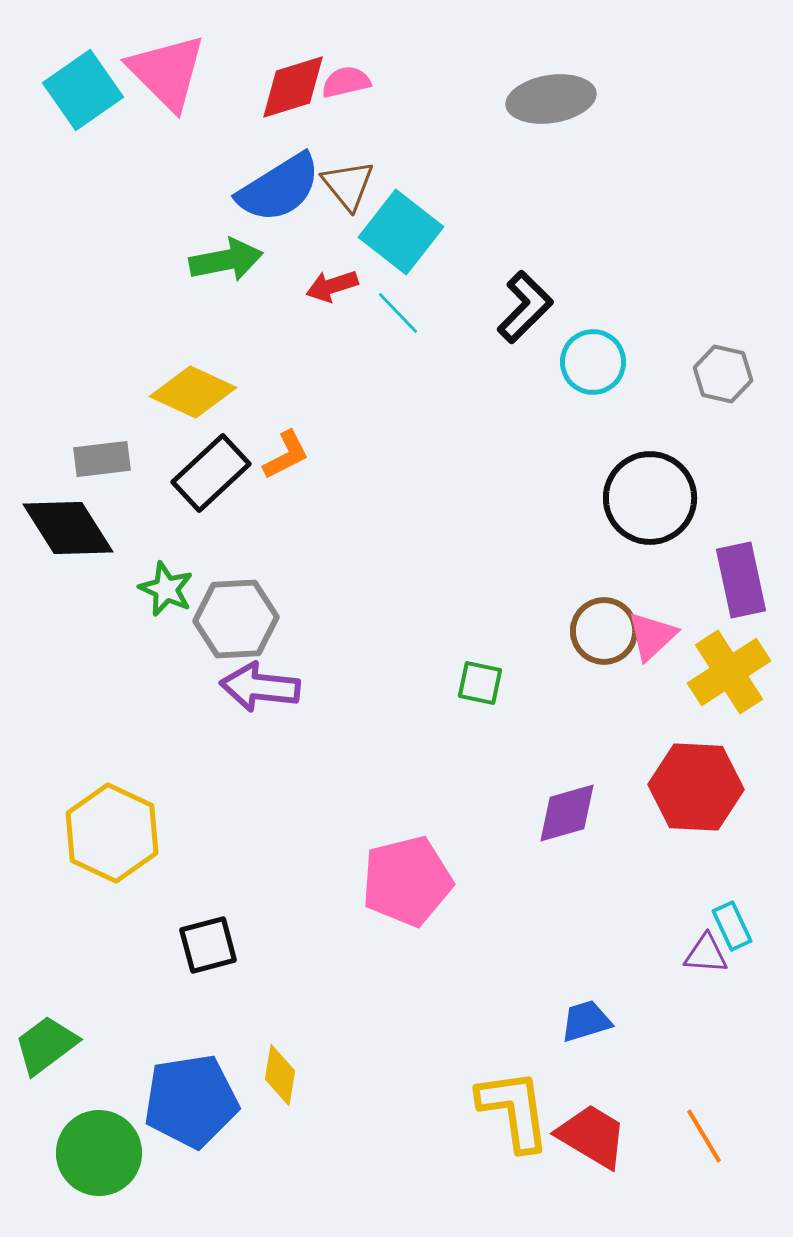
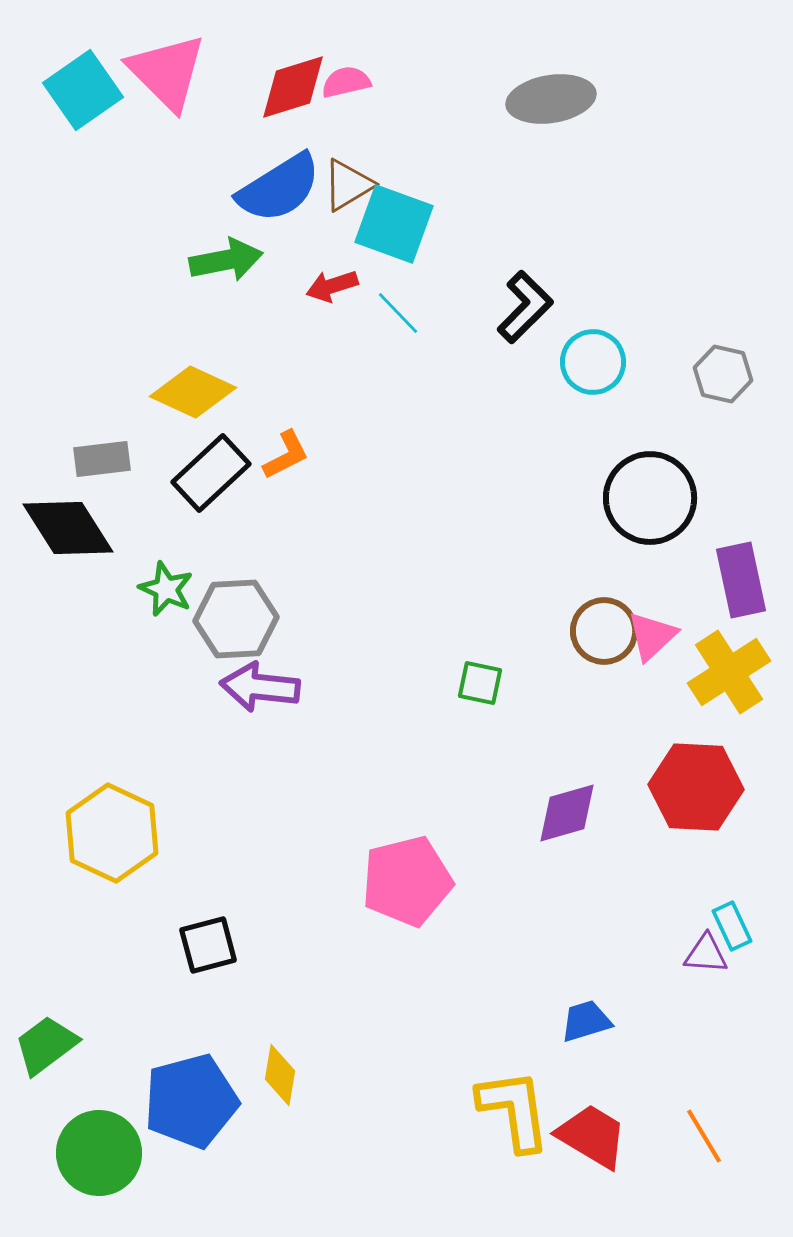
brown triangle at (348, 185): rotated 38 degrees clockwise
cyan square at (401, 232): moved 7 px left, 8 px up; rotated 18 degrees counterclockwise
blue pentagon at (191, 1101): rotated 6 degrees counterclockwise
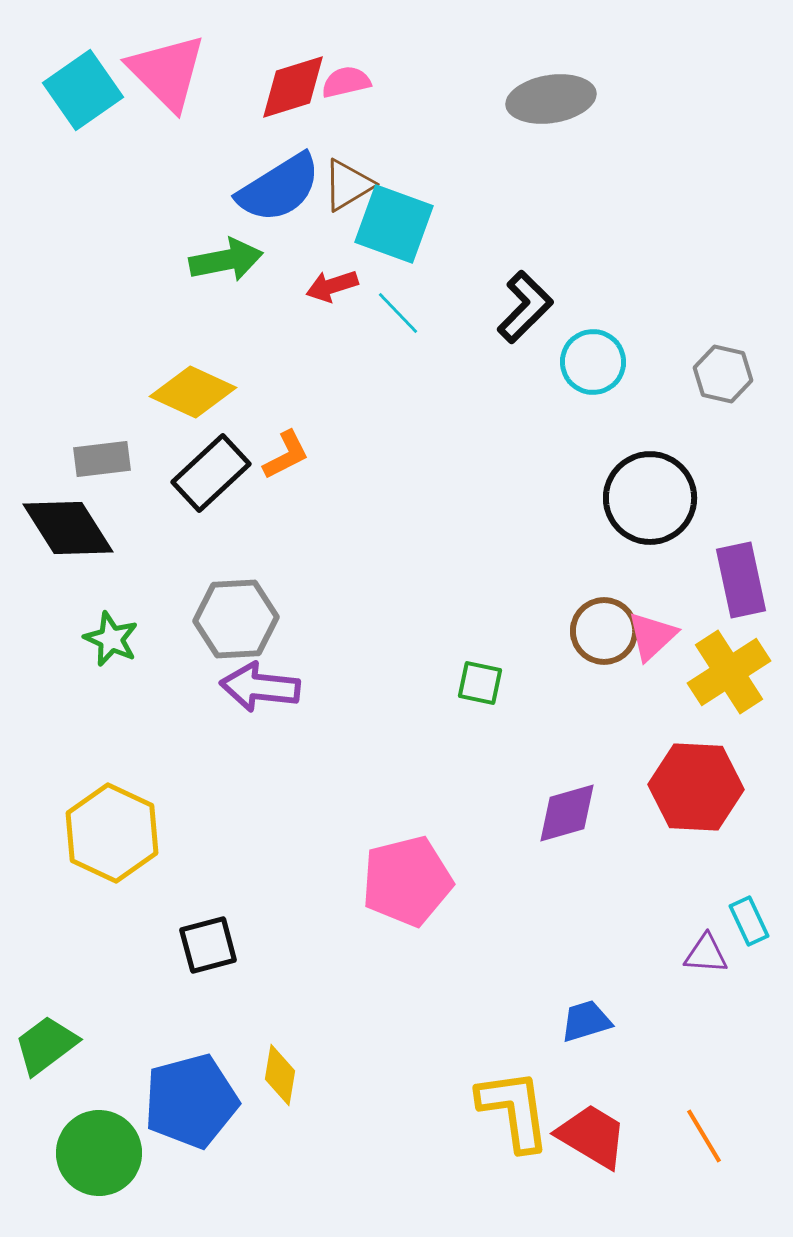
green star at (166, 589): moved 55 px left, 50 px down
cyan rectangle at (732, 926): moved 17 px right, 5 px up
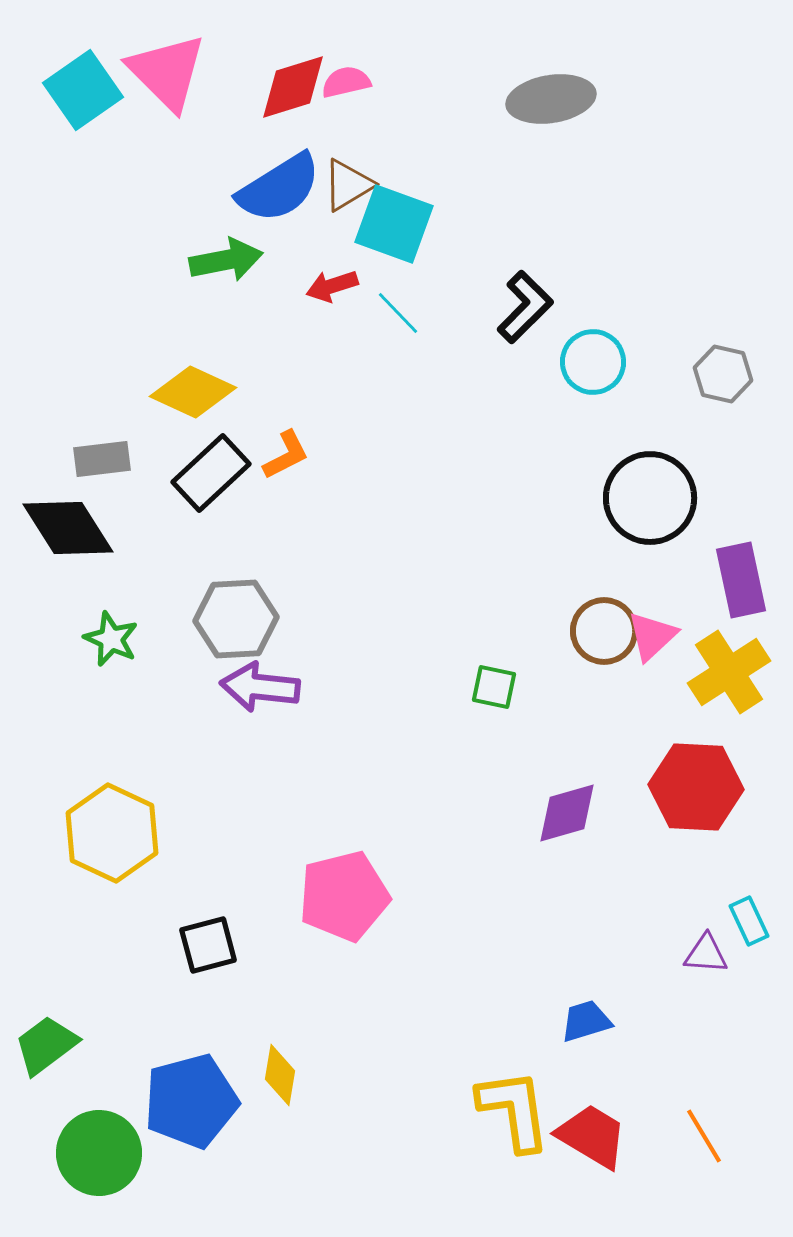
green square at (480, 683): moved 14 px right, 4 px down
pink pentagon at (407, 881): moved 63 px left, 15 px down
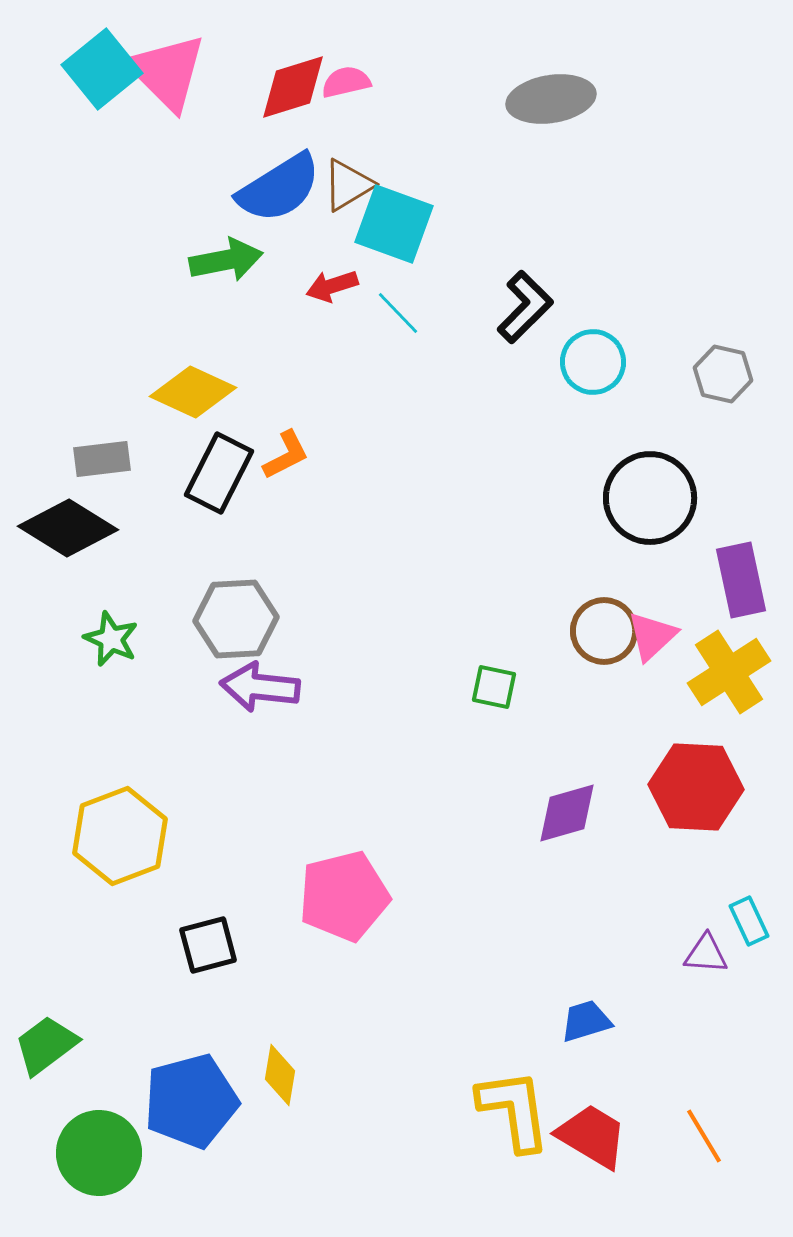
cyan square at (83, 90): moved 19 px right, 21 px up; rotated 4 degrees counterclockwise
black rectangle at (211, 473): moved 8 px right; rotated 20 degrees counterclockwise
black diamond at (68, 528): rotated 26 degrees counterclockwise
yellow hexagon at (112, 833): moved 8 px right, 3 px down; rotated 14 degrees clockwise
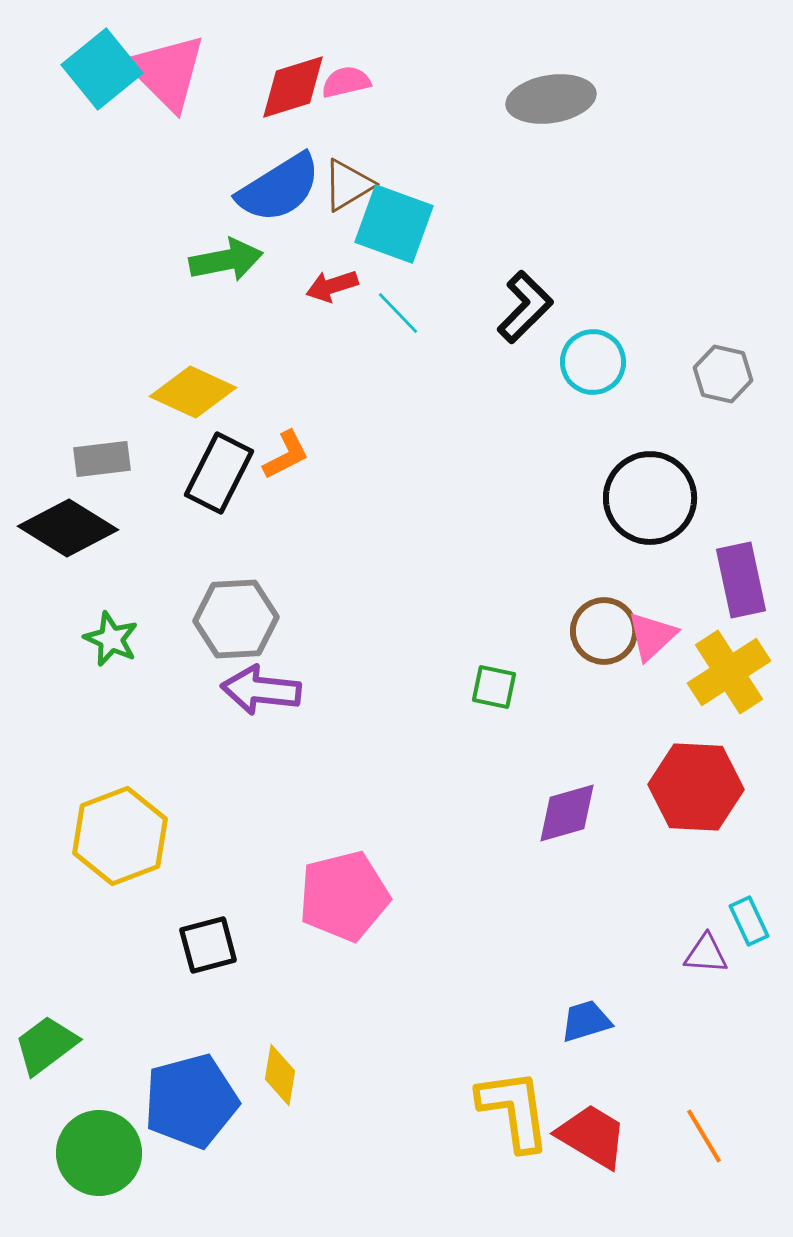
purple arrow at (260, 687): moved 1 px right, 3 px down
